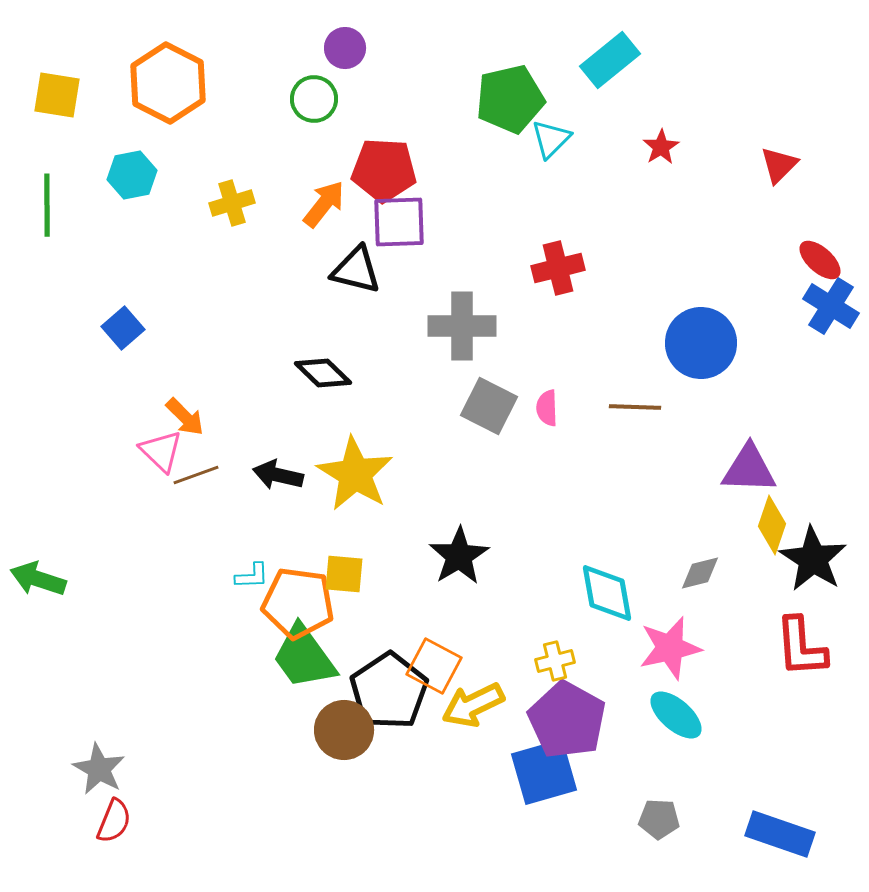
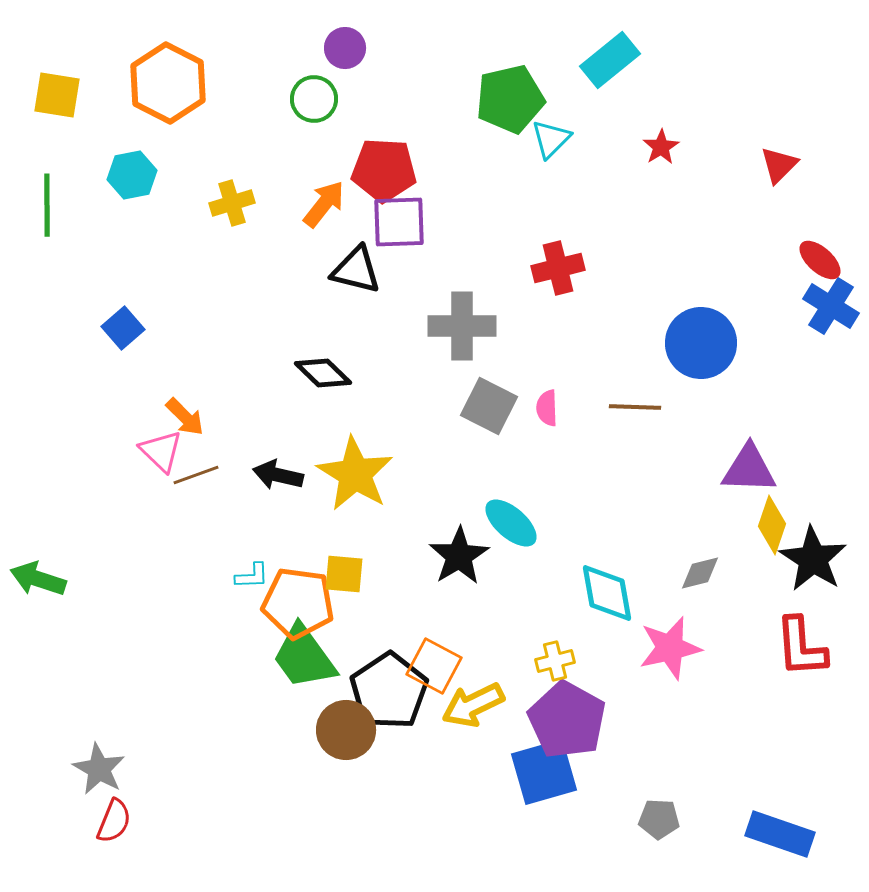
cyan ellipse at (676, 715): moved 165 px left, 192 px up
brown circle at (344, 730): moved 2 px right
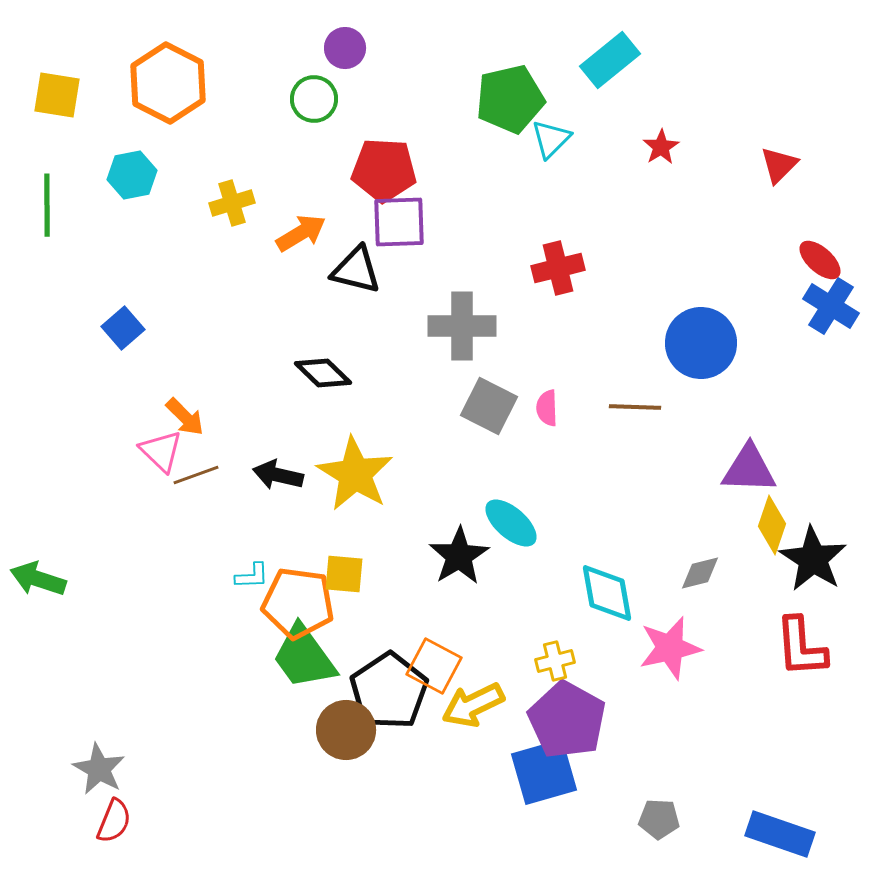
orange arrow at (324, 204): moved 23 px left, 29 px down; rotated 21 degrees clockwise
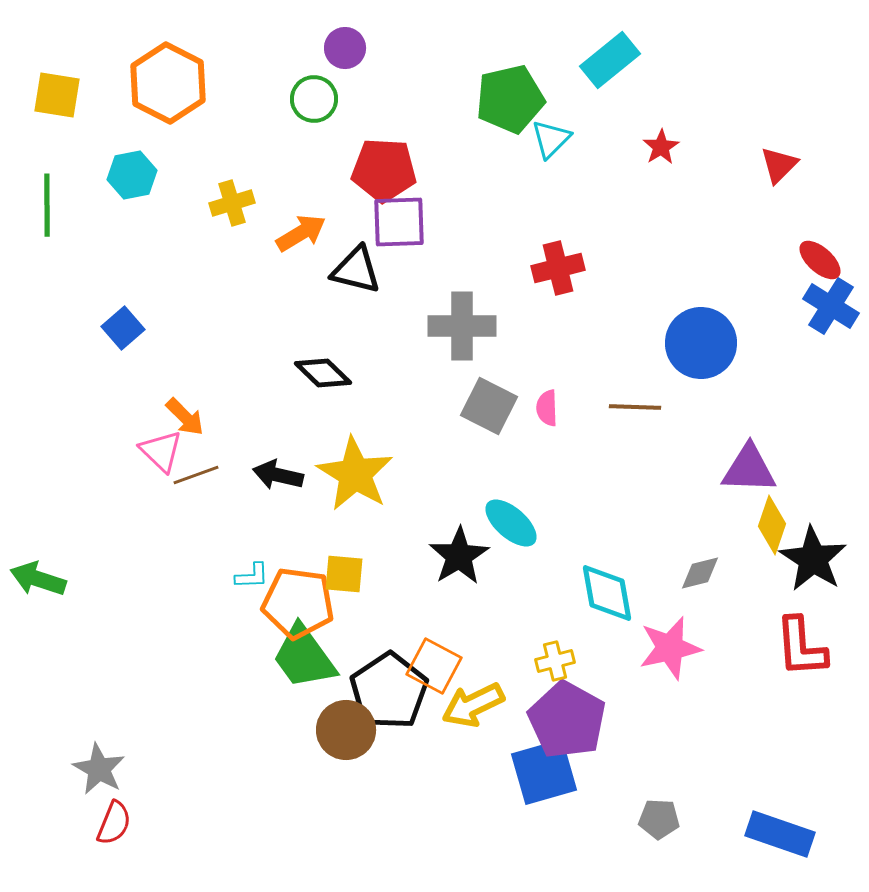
red semicircle at (114, 821): moved 2 px down
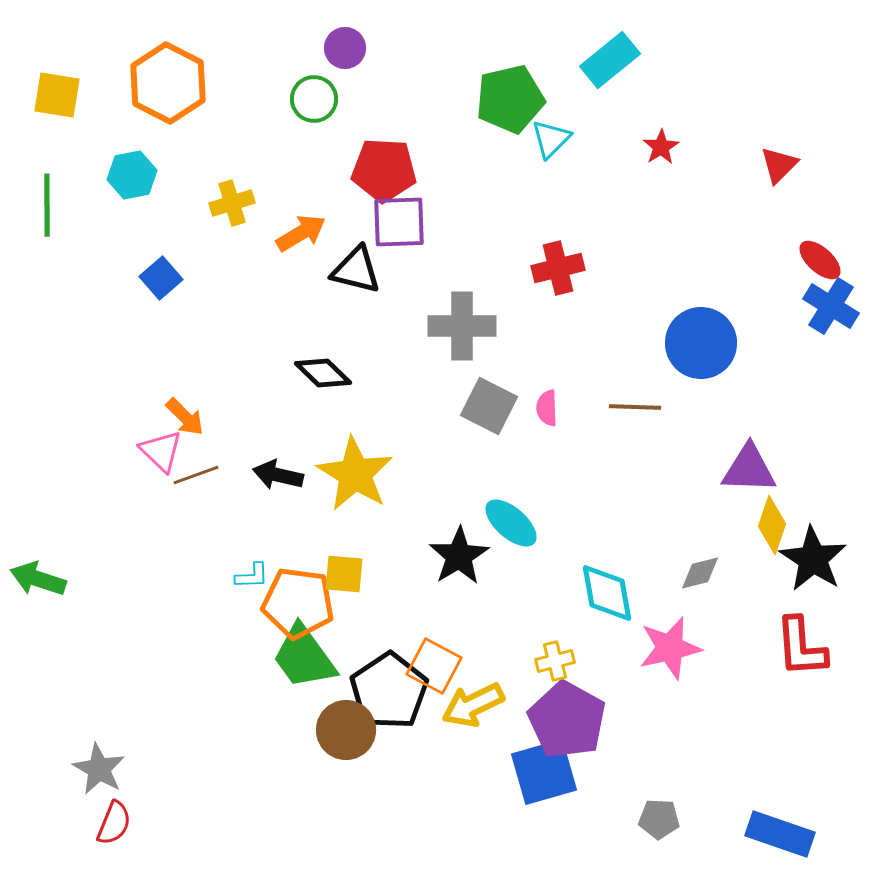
blue square at (123, 328): moved 38 px right, 50 px up
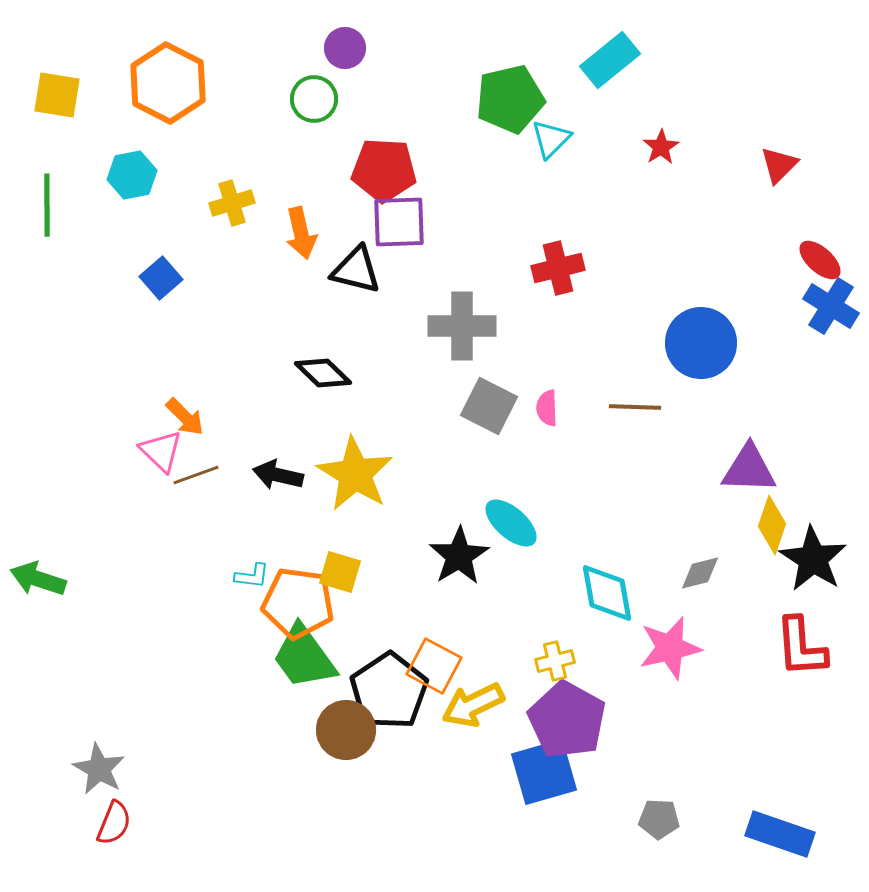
orange arrow at (301, 233): rotated 108 degrees clockwise
yellow square at (344, 574): moved 4 px left, 2 px up; rotated 12 degrees clockwise
cyan L-shape at (252, 576): rotated 9 degrees clockwise
